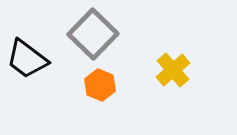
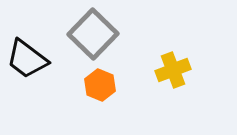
yellow cross: rotated 20 degrees clockwise
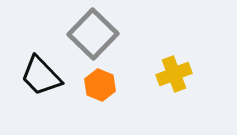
black trapezoid: moved 14 px right, 17 px down; rotated 9 degrees clockwise
yellow cross: moved 1 px right, 4 px down
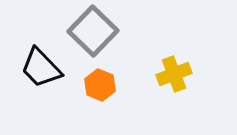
gray square: moved 3 px up
black trapezoid: moved 8 px up
